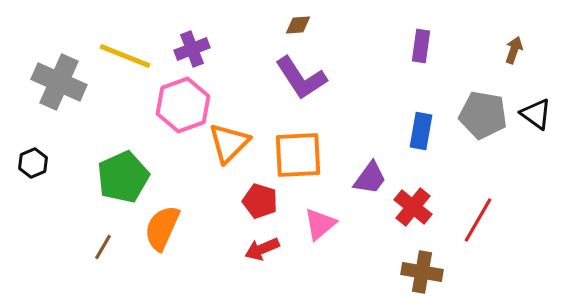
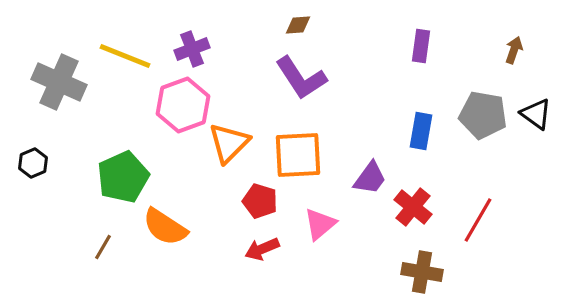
orange semicircle: moved 3 px right, 1 px up; rotated 81 degrees counterclockwise
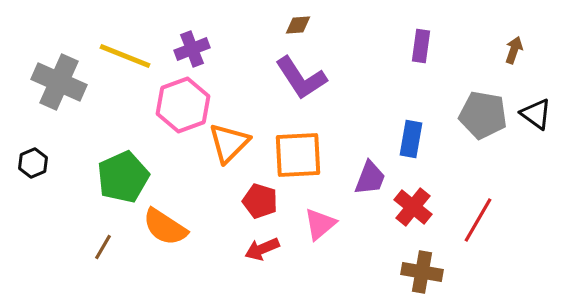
blue rectangle: moved 10 px left, 8 px down
purple trapezoid: rotated 15 degrees counterclockwise
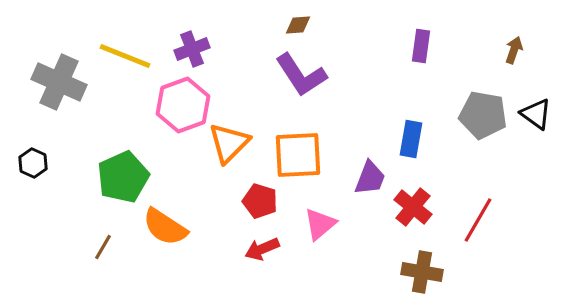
purple L-shape: moved 3 px up
black hexagon: rotated 12 degrees counterclockwise
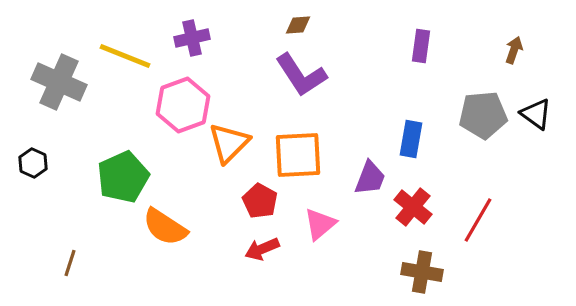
purple cross: moved 11 px up; rotated 8 degrees clockwise
gray pentagon: rotated 15 degrees counterclockwise
red pentagon: rotated 12 degrees clockwise
brown line: moved 33 px left, 16 px down; rotated 12 degrees counterclockwise
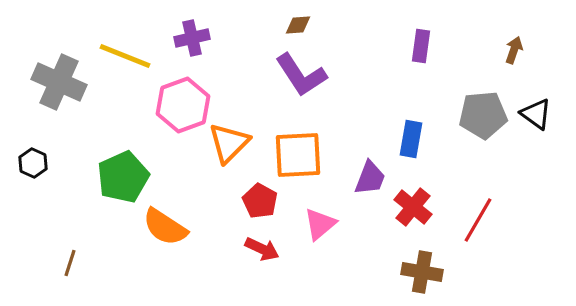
red arrow: rotated 132 degrees counterclockwise
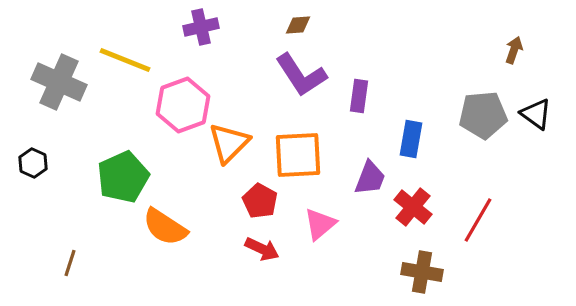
purple cross: moved 9 px right, 11 px up
purple rectangle: moved 62 px left, 50 px down
yellow line: moved 4 px down
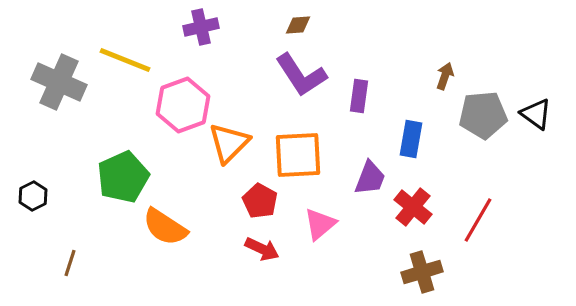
brown arrow: moved 69 px left, 26 px down
black hexagon: moved 33 px down; rotated 8 degrees clockwise
brown cross: rotated 27 degrees counterclockwise
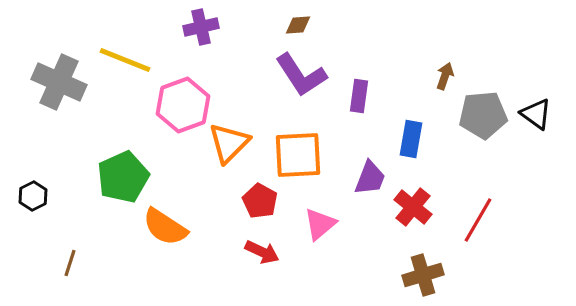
red arrow: moved 3 px down
brown cross: moved 1 px right, 3 px down
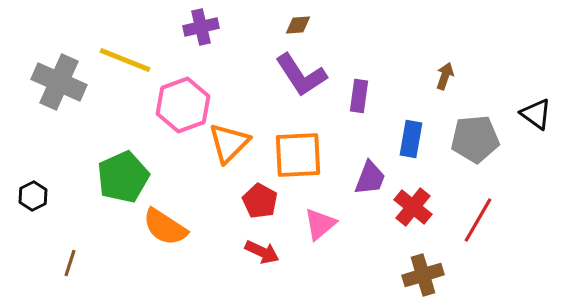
gray pentagon: moved 8 px left, 24 px down
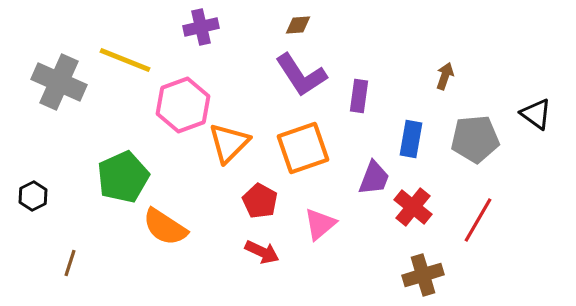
orange square: moved 5 px right, 7 px up; rotated 16 degrees counterclockwise
purple trapezoid: moved 4 px right
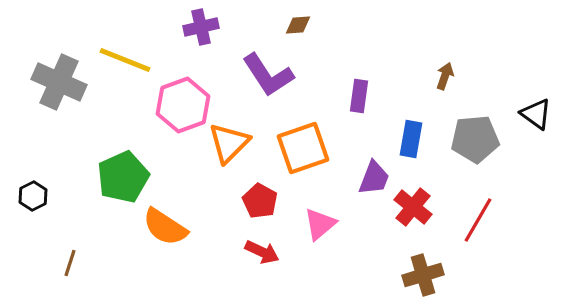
purple L-shape: moved 33 px left
